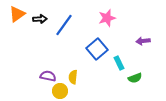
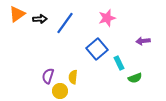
blue line: moved 1 px right, 2 px up
purple semicircle: rotated 84 degrees counterclockwise
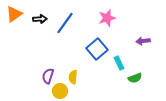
orange triangle: moved 3 px left
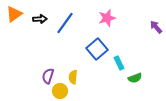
purple arrow: moved 13 px right, 14 px up; rotated 56 degrees clockwise
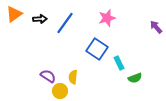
blue square: rotated 15 degrees counterclockwise
purple semicircle: rotated 105 degrees clockwise
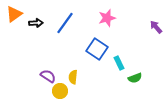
black arrow: moved 4 px left, 4 px down
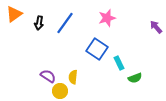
black arrow: moved 3 px right; rotated 104 degrees clockwise
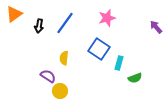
black arrow: moved 3 px down
blue square: moved 2 px right
cyan rectangle: rotated 40 degrees clockwise
yellow semicircle: moved 9 px left, 19 px up
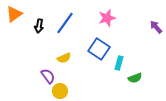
yellow semicircle: rotated 120 degrees counterclockwise
purple semicircle: rotated 21 degrees clockwise
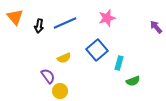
orange triangle: moved 1 px right, 3 px down; rotated 36 degrees counterclockwise
blue line: rotated 30 degrees clockwise
blue square: moved 2 px left, 1 px down; rotated 15 degrees clockwise
green semicircle: moved 2 px left, 3 px down
